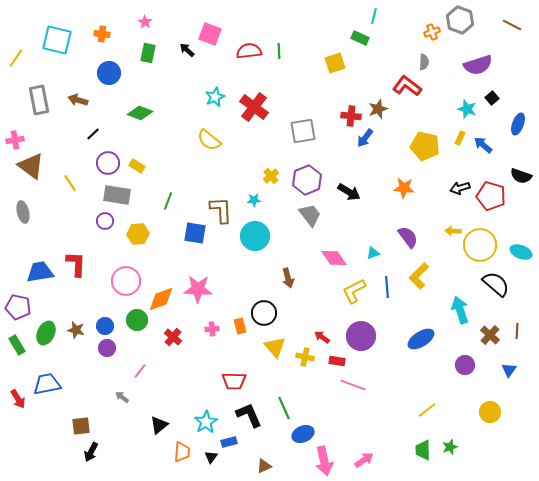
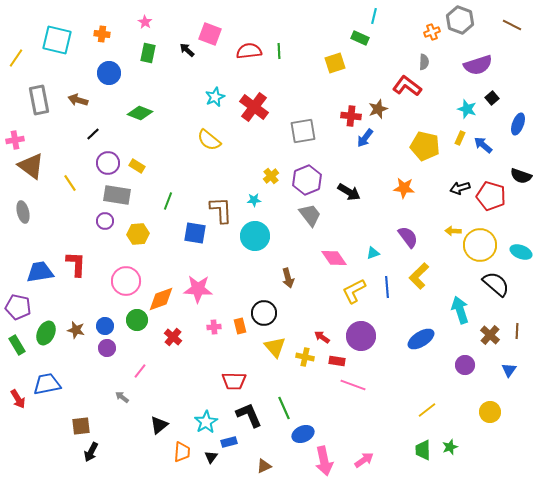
pink cross at (212, 329): moved 2 px right, 2 px up
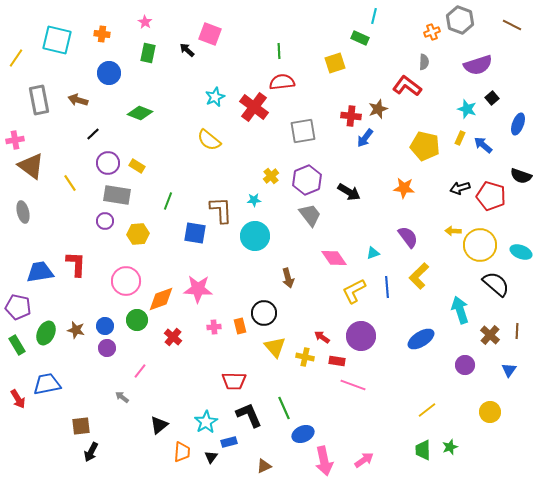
red semicircle at (249, 51): moved 33 px right, 31 px down
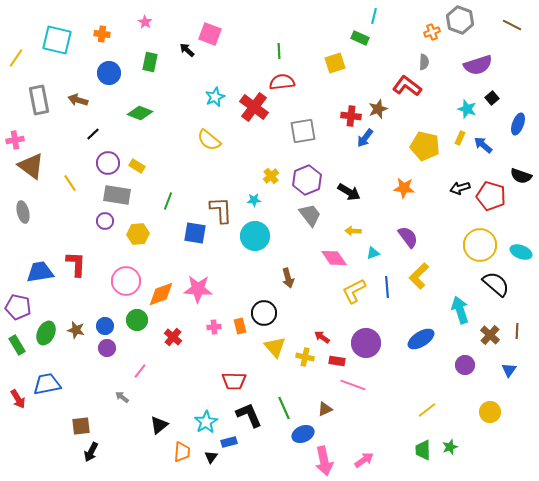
green rectangle at (148, 53): moved 2 px right, 9 px down
yellow arrow at (453, 231): moved 100 px left
orange diamond at (161, 299): moved 5 px up
purple circle at (361, 336): moved 5 px right, 7 px down
brown triangle at (264, 466): moved 61 px right, 57 px up
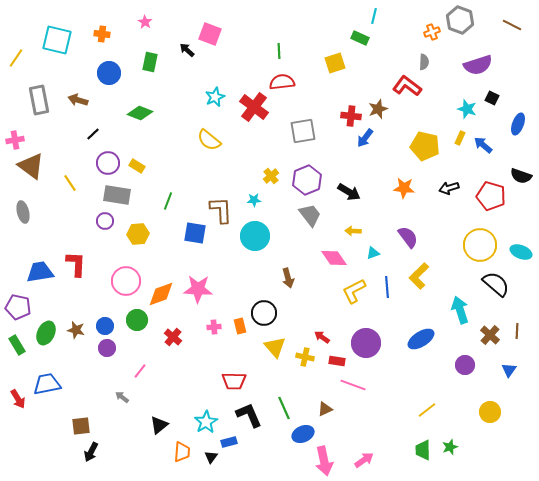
black square at (492, 98): rotated 24 degrees counterclockwise
black arrow at (460, 188): moved 11 px left
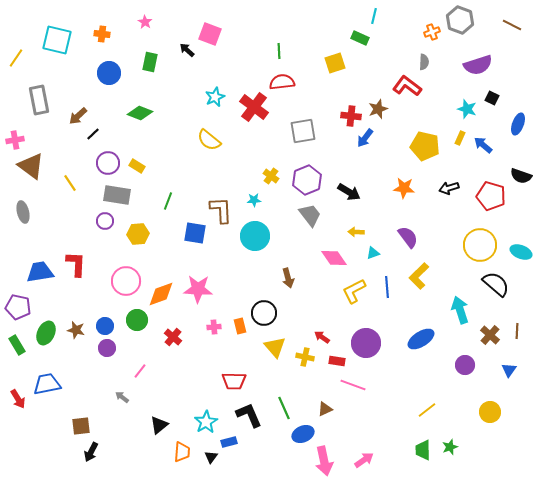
brown arrow at (78, 100): moved 16 px down; rotated 60 degrees counterclockwise
yellow cross at (271, 176): rotated 14 degrees counterclockwise
yellow arrow at (353, 231): moved 3 px right, 1 px down
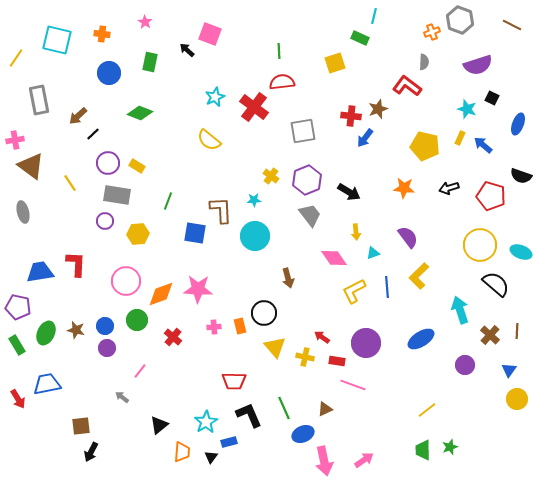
yellow arrow at (356, 232): rotated 98 degrees counterclockwise
yellow circle at (490, 412): moved 27 px right, 13 px up
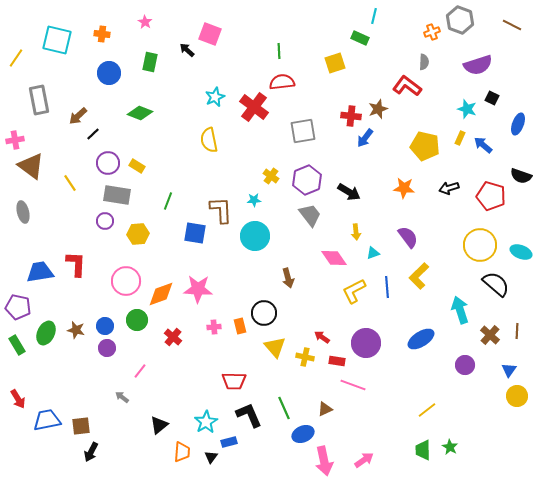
yellow semicircle at (209, 140): rotated 40 degrees clockwise
blue trapezoid at (47, 384): moved 36 px down
yellow circle at (517, 399): moved 3 px up
green star at (450, 447): rotated 21 degrees counterclockwise
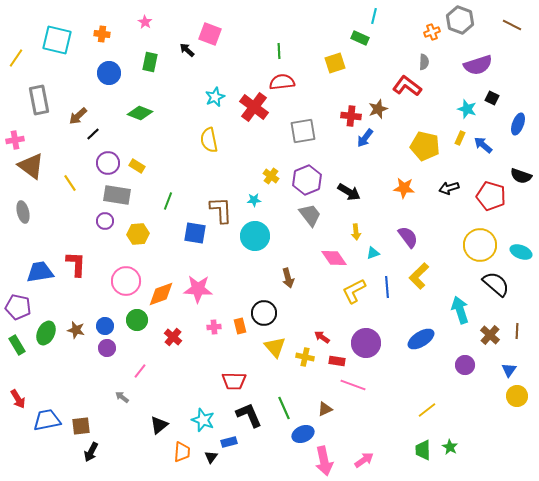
cyan star at (206, 422): moved 3 px left, 2 px up; rotated 20 degrees counterclockwise
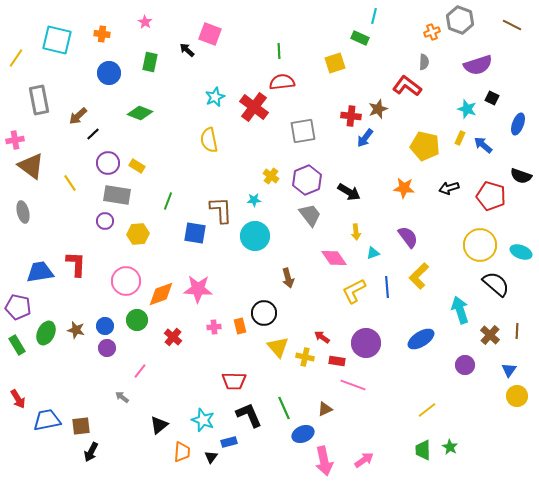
yellow triangle at (275, 347): moved 3 px right
